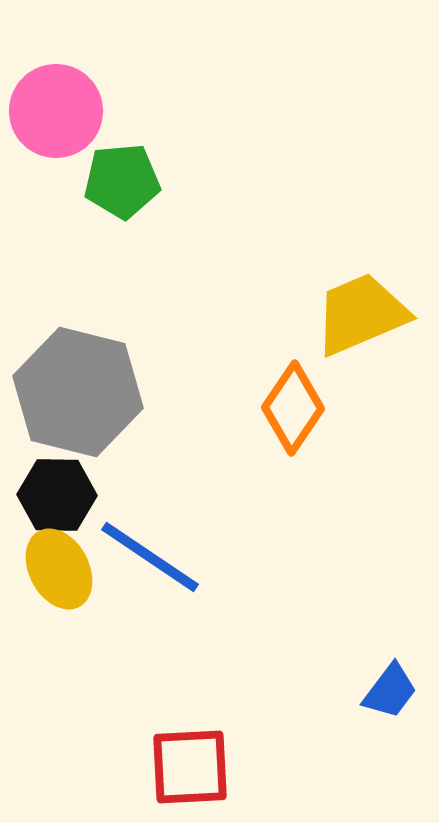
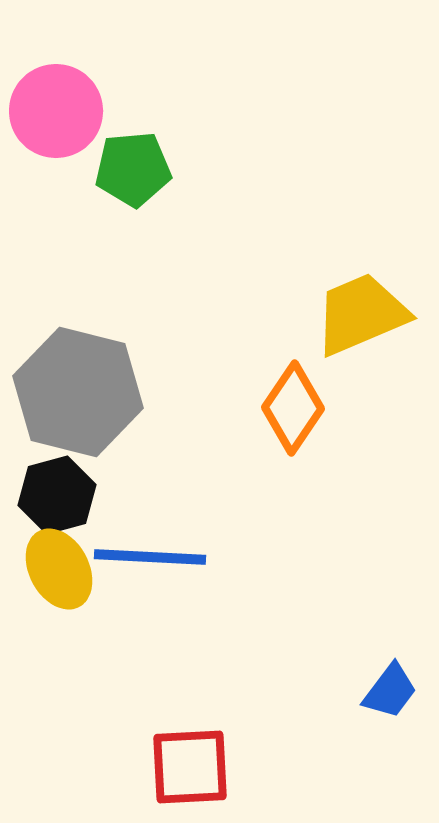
green pentagon: moved 11 px right, 12 px up
black hexagon: rotated 16 degrees counterclockwise
blue line: rotated 31 degrees counterclockwise
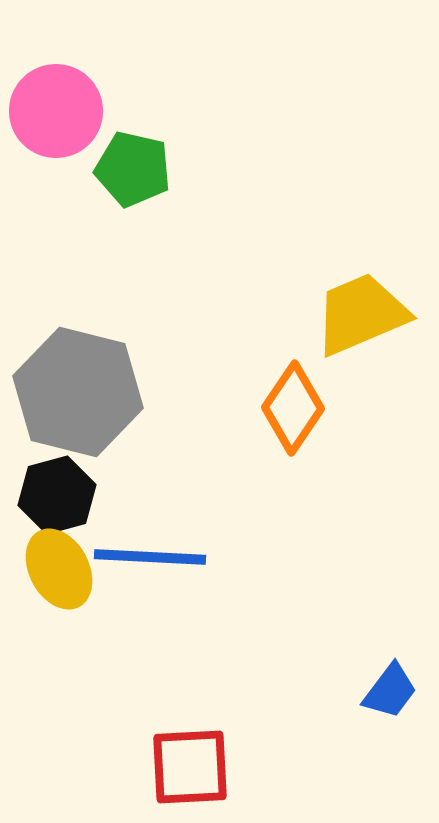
green pentagon: rotated 18 degrees clockwise
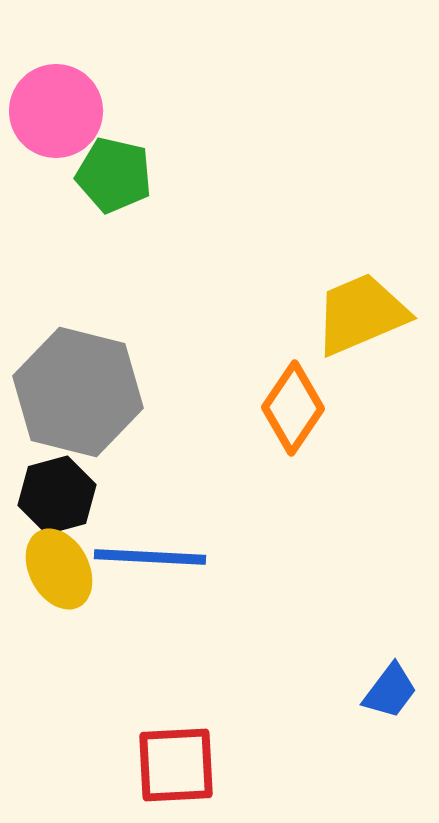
green pentagon: moved 19 px left, 6 px down
red square: moved 14 px left, 2 px up
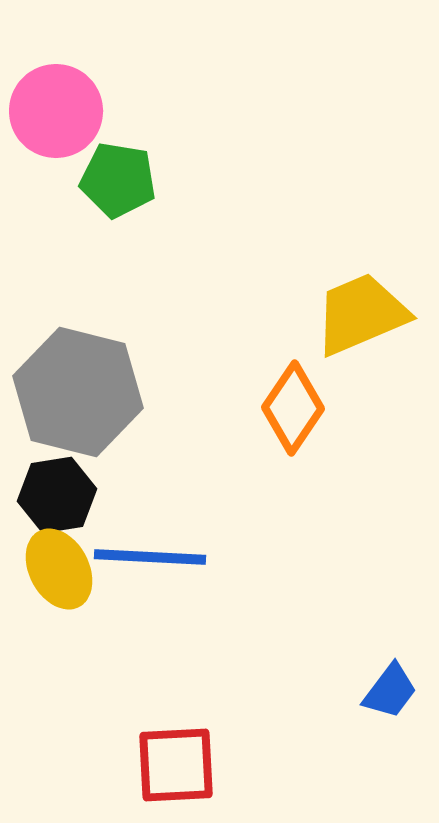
green pentagon: moved 4 px right, 5 px down; rotated 4 degrees counterclockwise
black hexagon: rotated 6 degrees clockwise
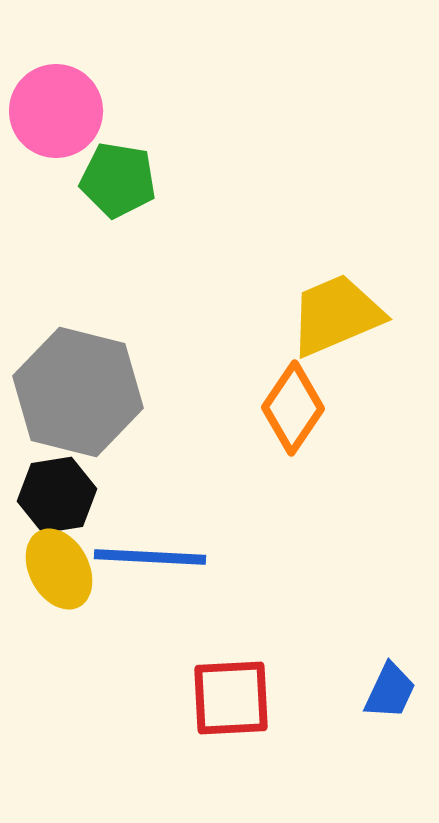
yellow trapezoid: moved 25 px left, 1 px down
blue trapezoid: rotated 12 degrees counterclockwise
red square: moved 55 px right, 67 px up
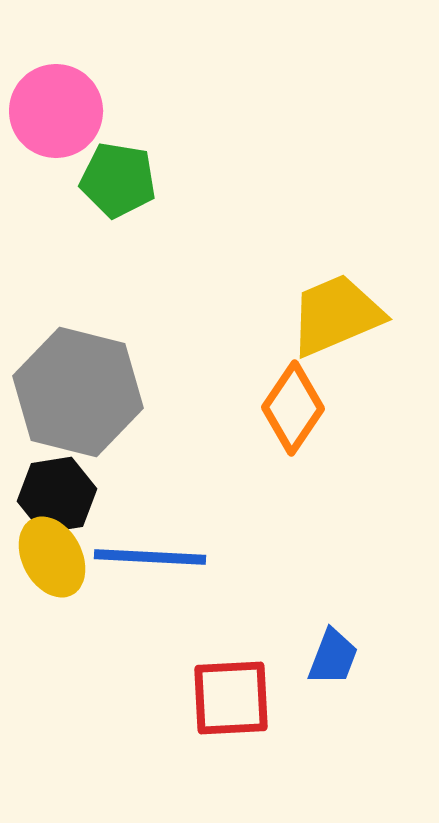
yellow ellipse: moved 7 px left, 12 px up
blue trapezoid: moved 57 px left, 34 px up; rotated 4 degrees counterclockwise
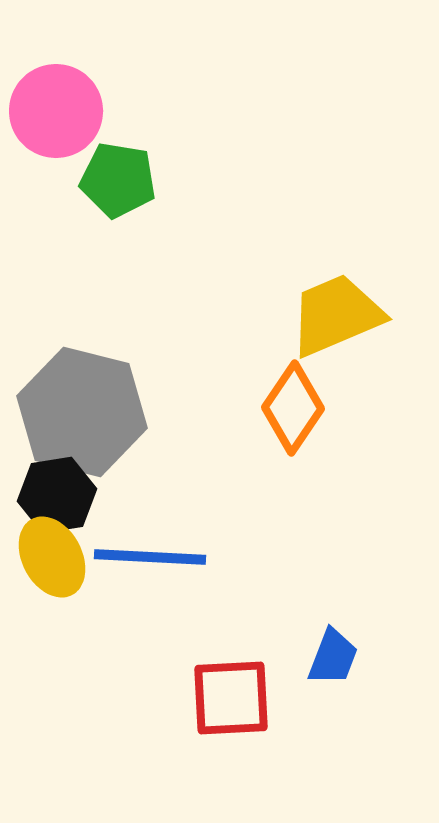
gray hexagon: moved 4 px right, 20 px down
